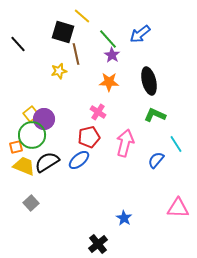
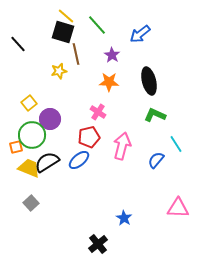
yellow line: moved 16 px left
green line: moved 11 px left, 14 px up
yellow square: moved 2 px left, 11 px up
purple circle: moved 6 px right
pink arrow: moved 3 px left, 3 px down
yellow trapezoid: moved 5 px right, 2 px down
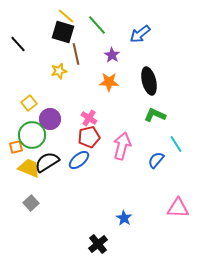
pink cross: moved 9 px left, 6 px down
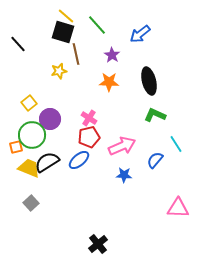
pink arrow: rotated 52 degrees clockwise
blue semicircle: moved 1 px left
blue star: moved 43 px up; rotated 28 degrees counterclockwise
